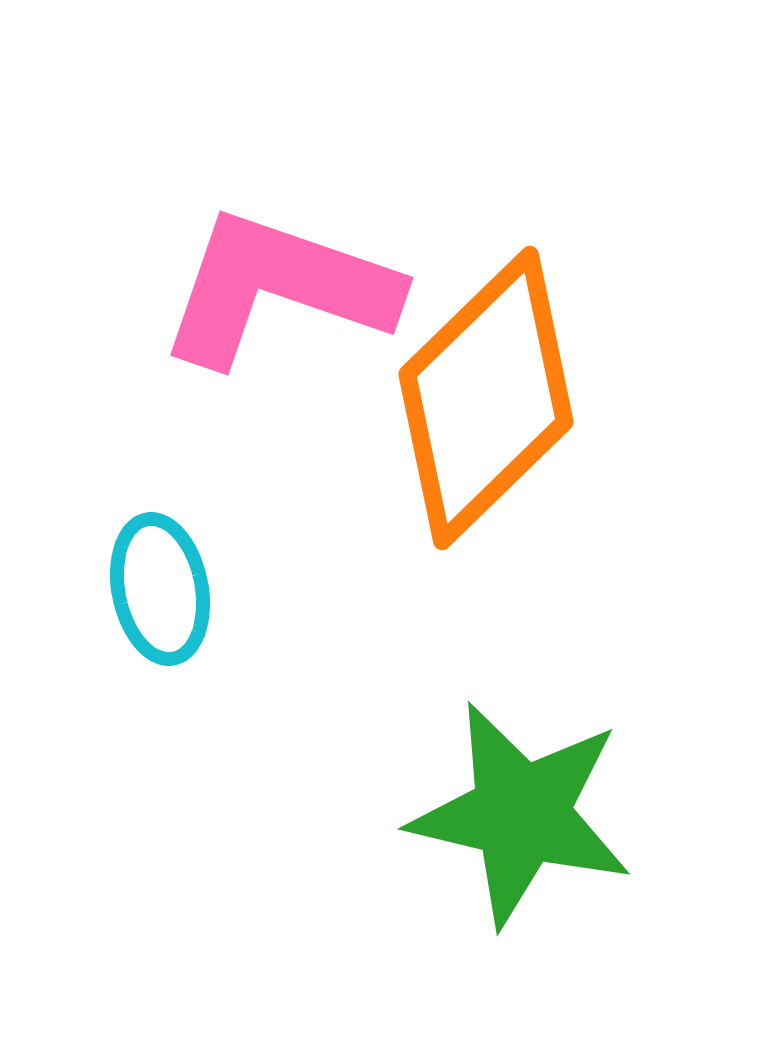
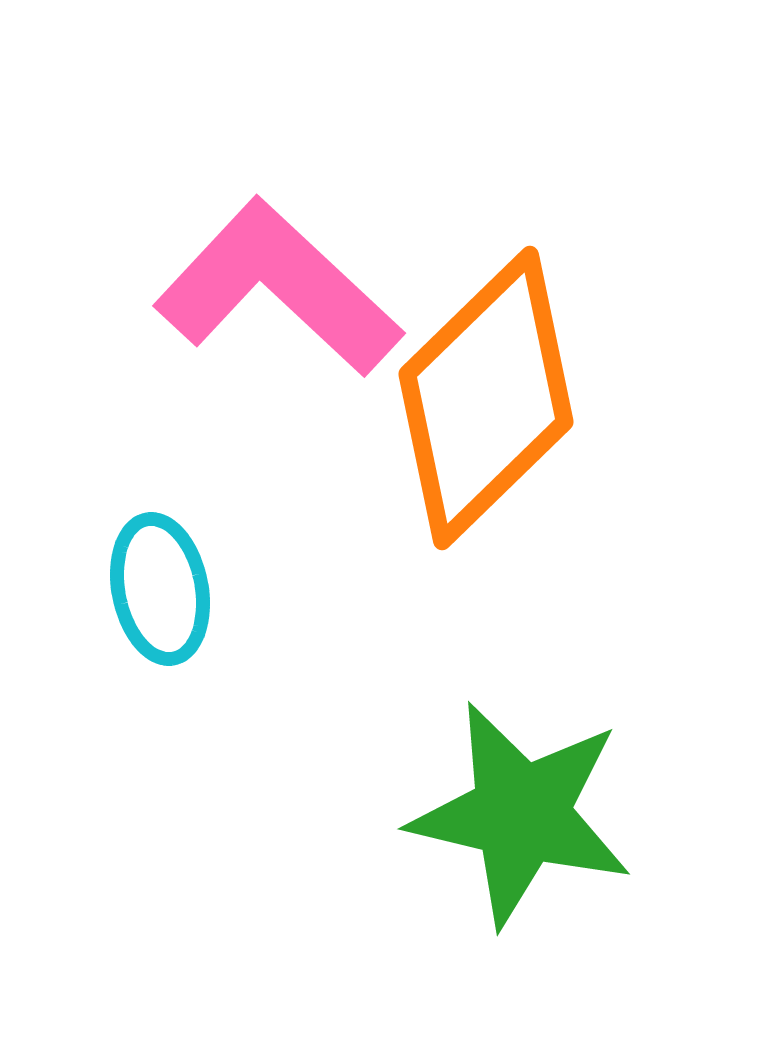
pink L-shape: rotated 24 degrees clockwise
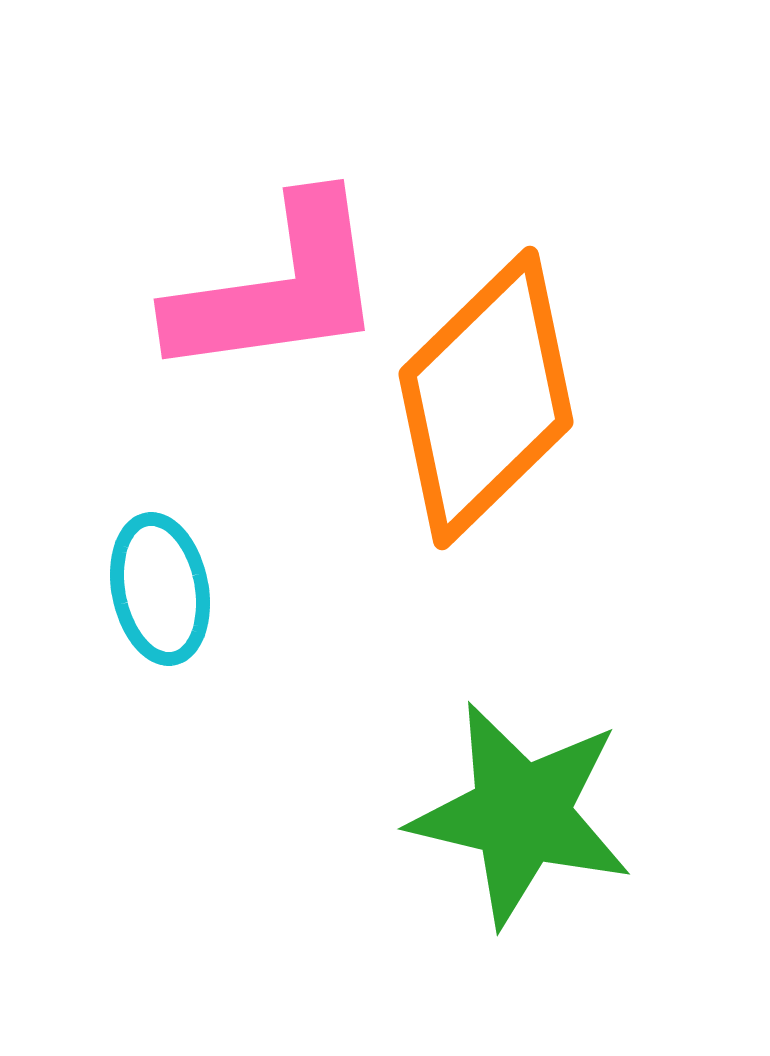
pink L-shape: rotated 129 degrees clockwise
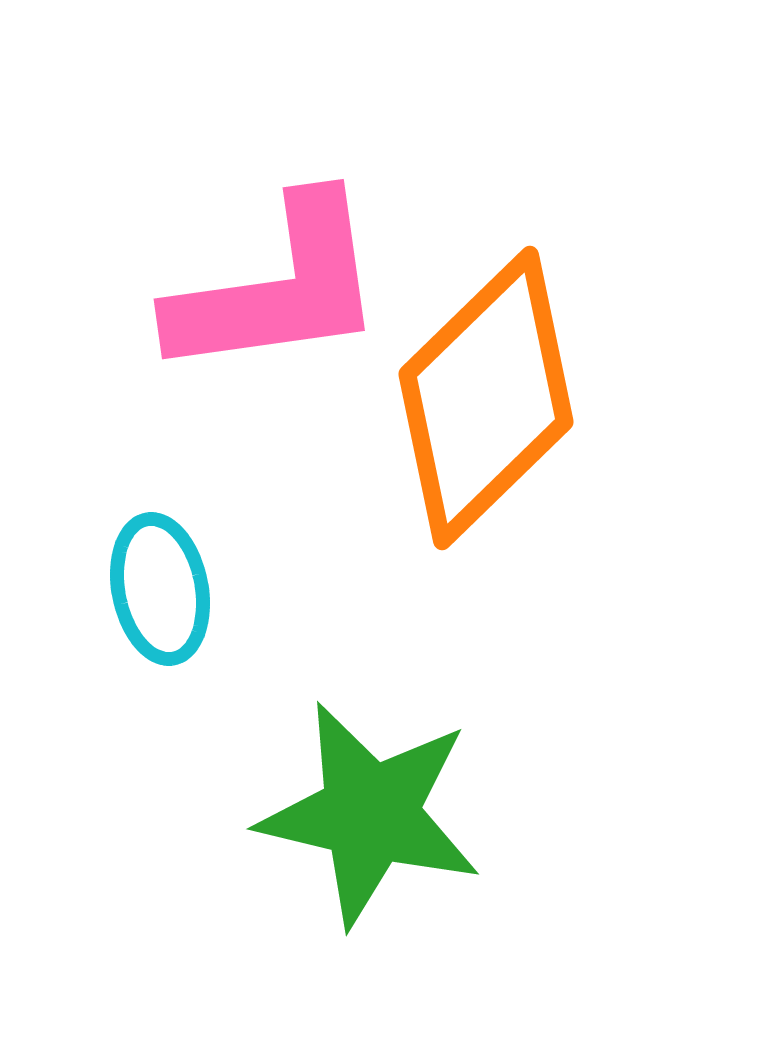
green star: moved 151 px left
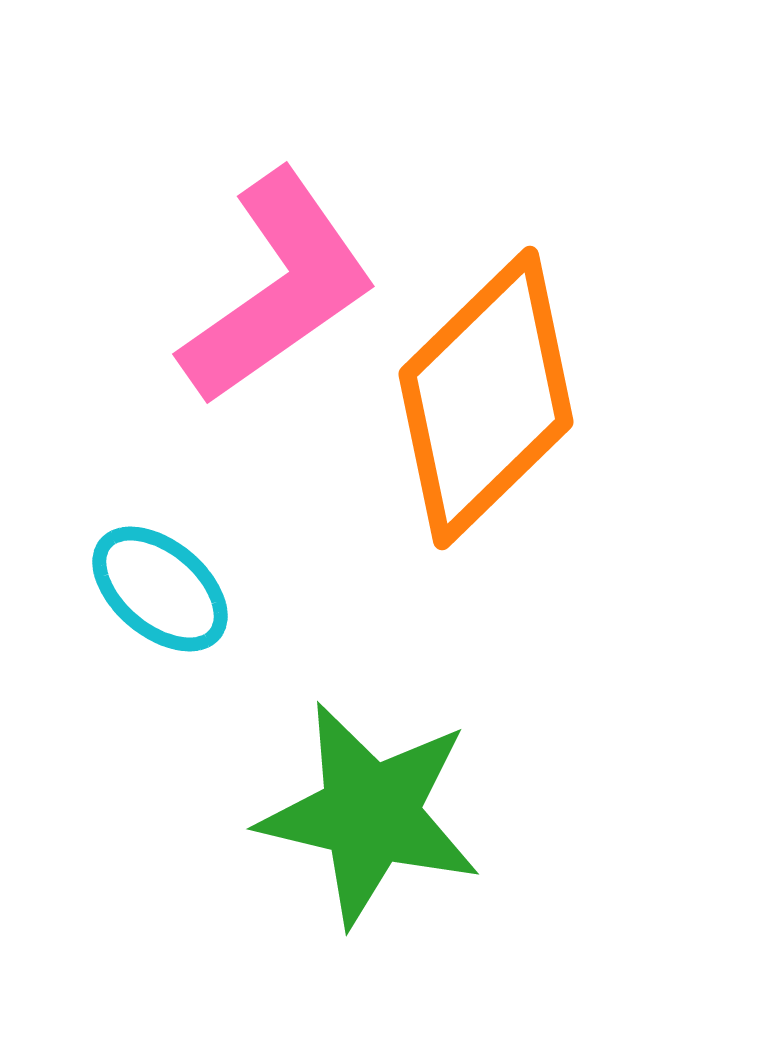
pink L-shape: rotated 27 degrees counterclockwise
cyan ellipse: rotated 39 degrees counterclockwise
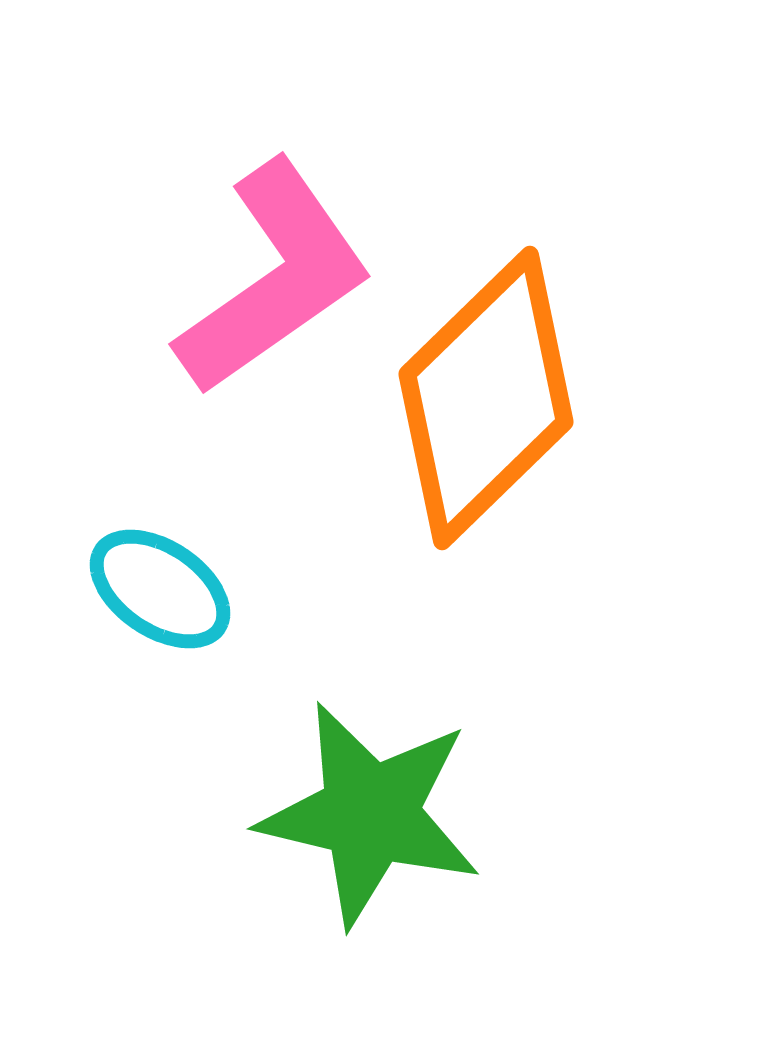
pink L-shape: moved 4 px left, 10 px up
cyan ellipse: rotated 6 degrees counterclockwise
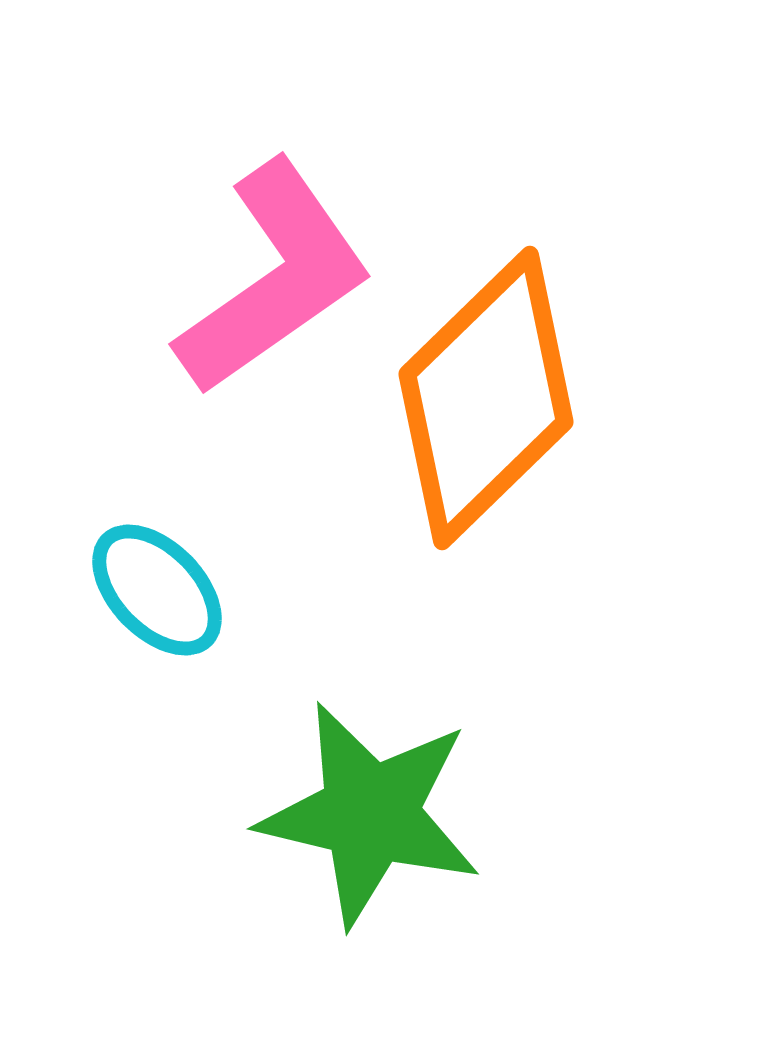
cyan ellipse: moved 3 px left, 1 px down; rotated 12 degrees clockwise
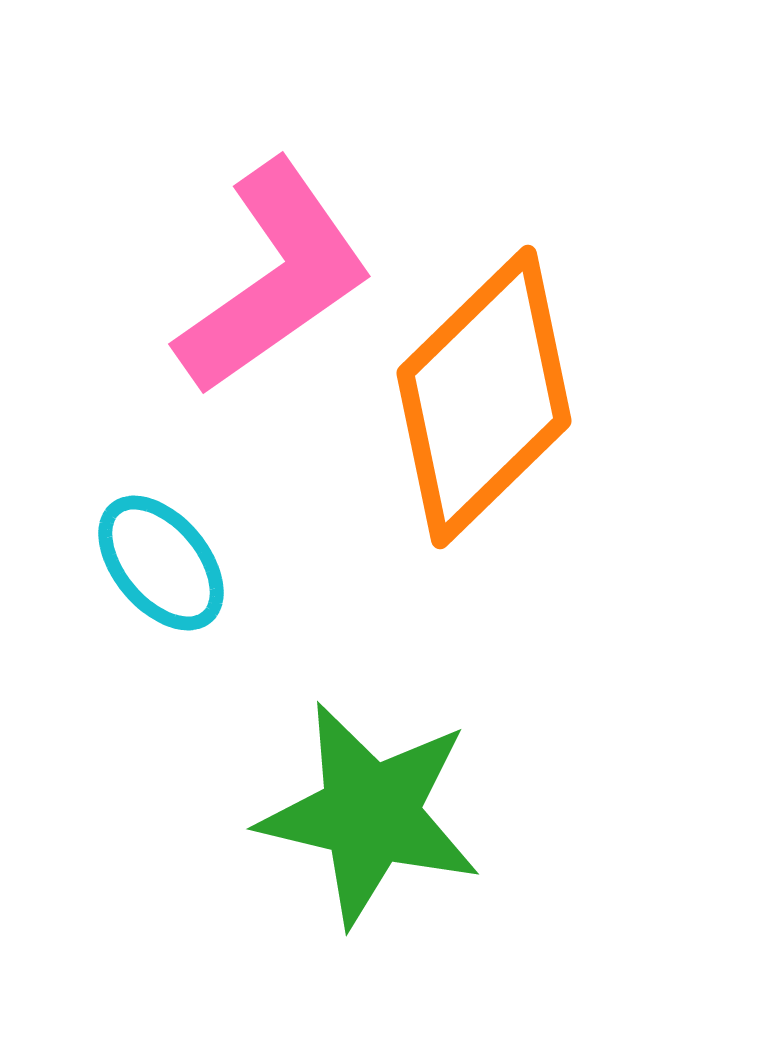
orange diamond: moved 2 px left, 1 px up
cyan ellipse: moved 4 px right, 27 px up; rotated 4 degrees clockwise
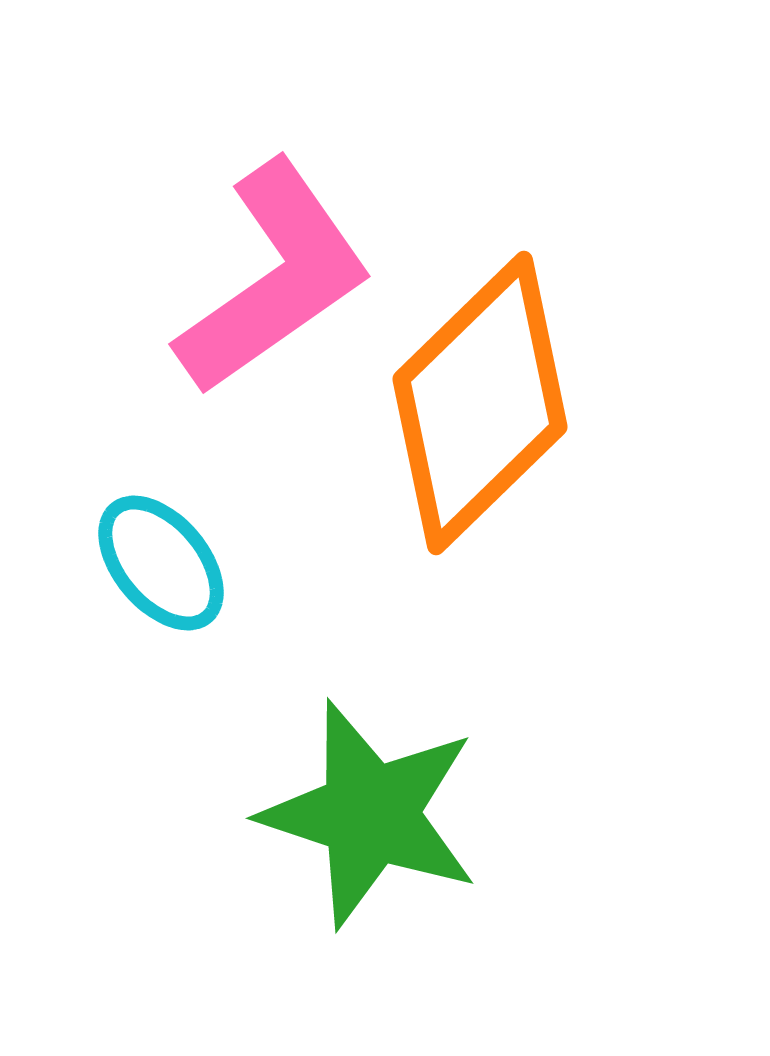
orange diamond: moved 4 px left, 6 px down
green star: rotated 5 degrees clockwise
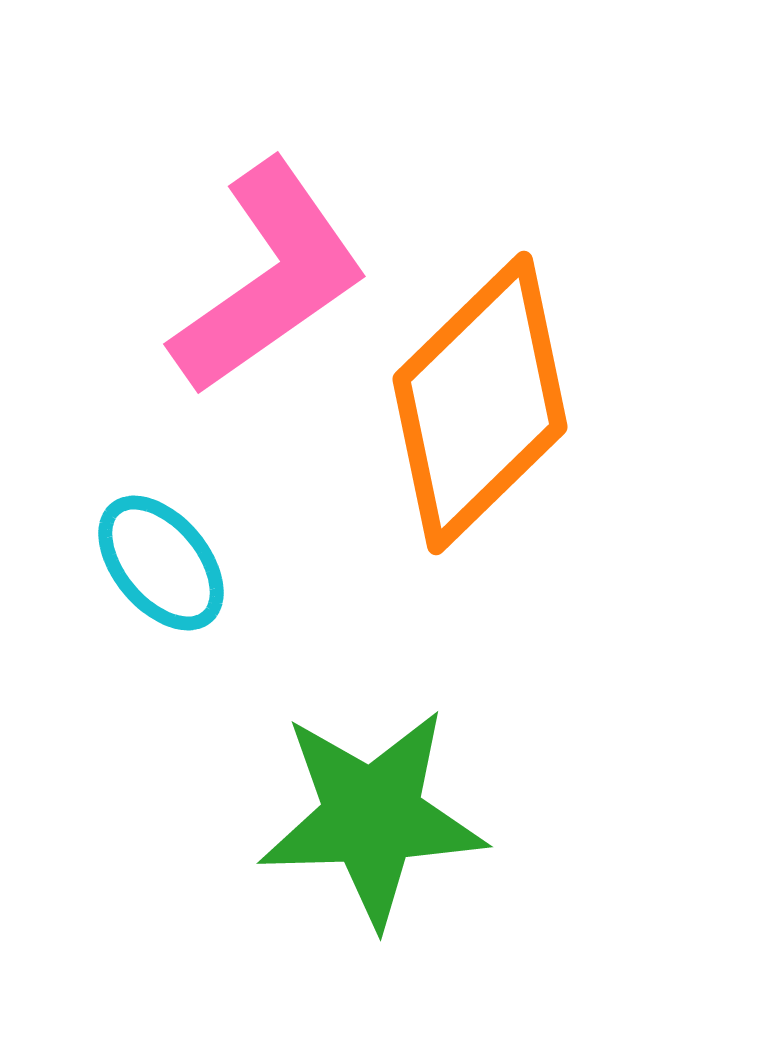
pink L-shape: moved 5 px left
green star: moved 2 px right, 3 px down; rotated 20 degrees counterclockwise
